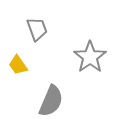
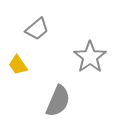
gray trapezoid: rotated 70 degrees clockwise
gray semicircle: moved 7 px right
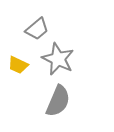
gray star: moved 32 px left, 2 px down; rotated 12 degrees counterclockwise
yellow trapezoid: rotated 30 degrees counterclockwise
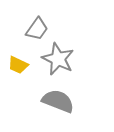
gray trapezoid: rotated 15 degrees counterclockwise
gray semicircle: rotated 92 degrees counterclockwise
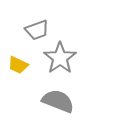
gray trapezoid: moved 1 px down; rotated 35 degrees clockwise
gray star: moved 2 px right, 1 px up; rotated 12 degrees clockwise
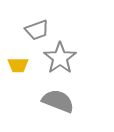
yellow trapezoid: rotated 25 degrees counterclockwise
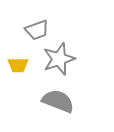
gray star: moved 1 px left, 1 px down; rotated 16 degrees clockwise
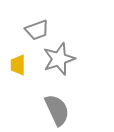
yellow trapezoid: rotated 90 degrees clockwise
gray semicircle: moved 1 px left, 9 px down; rotated 44 degrees clockwise
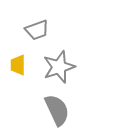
gray star: moved 8 px down
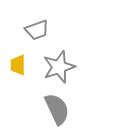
gray semicircle: moved 1 px up
